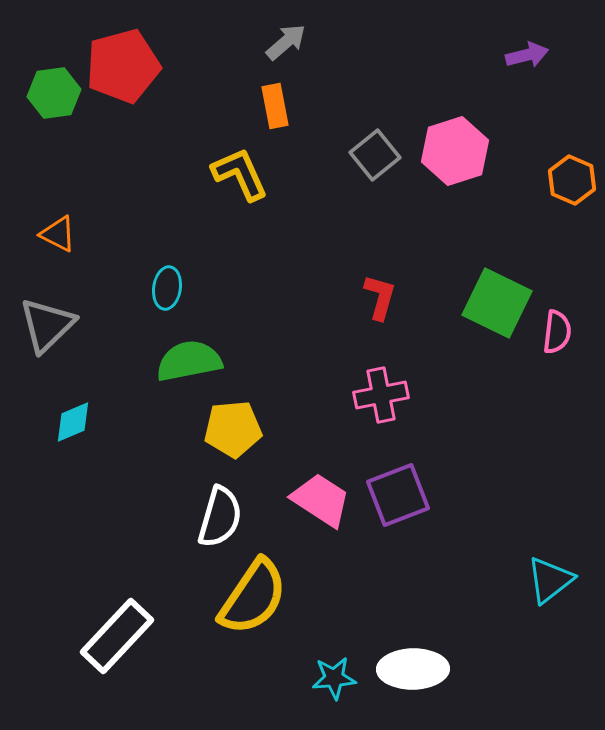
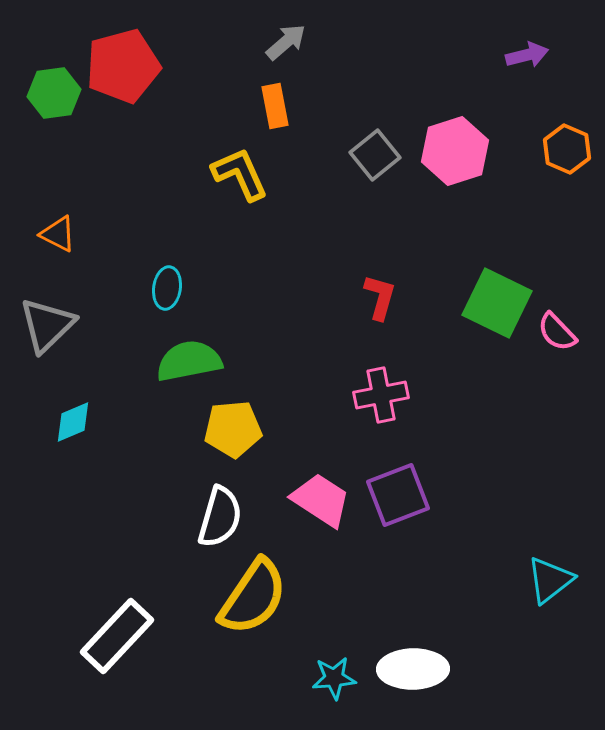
orange hexagon: moved 5 px left, 31 px up
pink semicircle: rotated 129 degrees clockwise
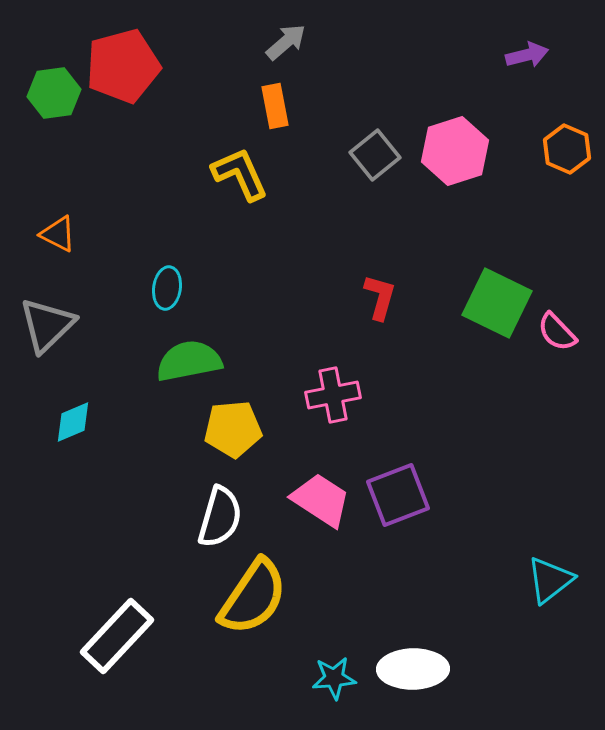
pink cross: moved 48 px left
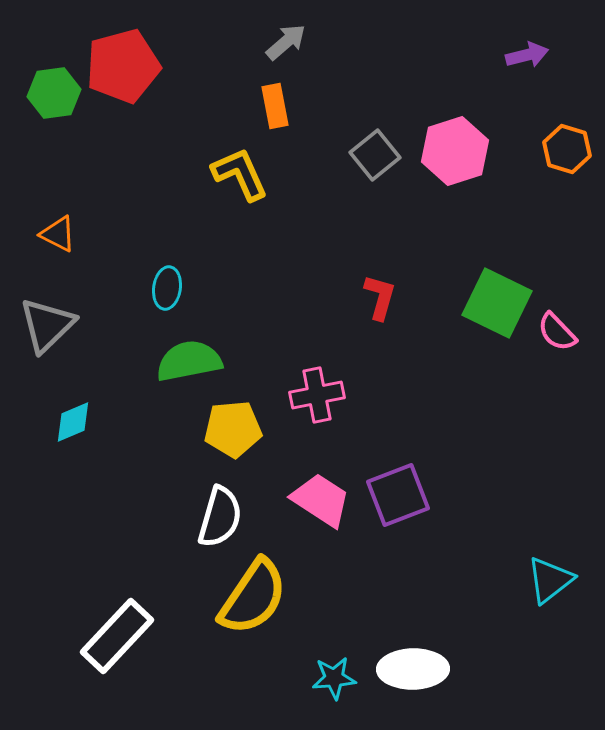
orange hexagon: rotated 6 degrees counterclockwise
pink cross: moved 16 px left
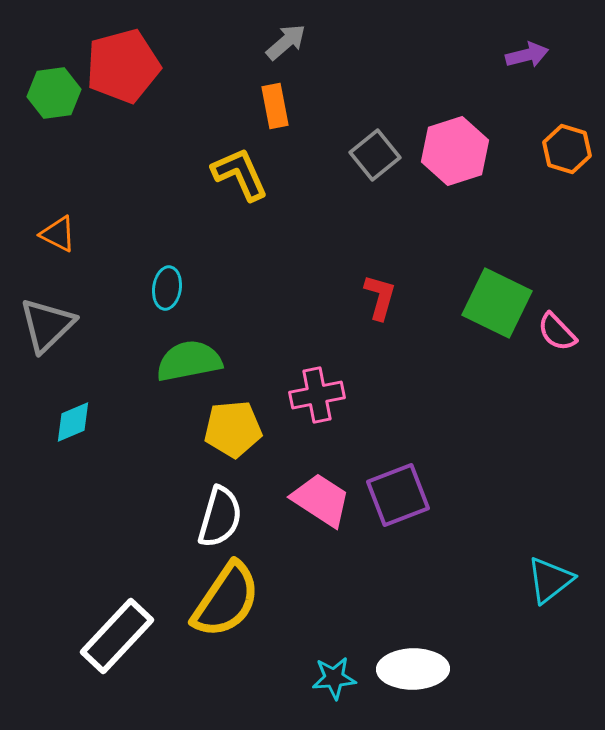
yellow semicircle: moved 27 px left, 3 px down
